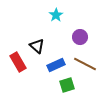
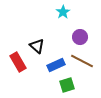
cyan star: moved 7 px right, 3 px up
brown line: moved 3 px left, 3 px up
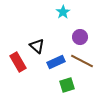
blue rectangle: moved 3 px up
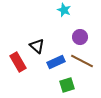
cyan star: moved 1 px right, 2 px up; rotated 16 degrees counterclockwise
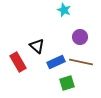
brown line: moved 1 px left, 1 px down; rotated 15 degrees counterclockwise
green square: moved 2 px up
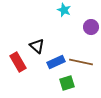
purple circle: moved 11 px right, 10 px up
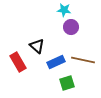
cyan star: rotated 16 degrees counterclockwise
purple circle: moved 20 px left
brown line: moved 2 px right, 2 px up
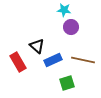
blue rectangle: moved 3 px left, 2 px up
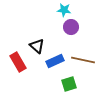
blue rectangle: moved 2 px right, 1 px down
green square: moved 2 px right, 1 px down
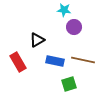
purple circle: moved 3 px right
black triangle: moved 6 px up; rotated 49 degrees clockwise
blue rectangle: rotated 36 degrees clockwise
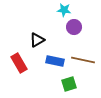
red rectangle: moved 1 px right, 1 px down
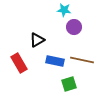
brown line: moved 1 px left
